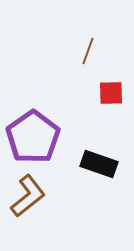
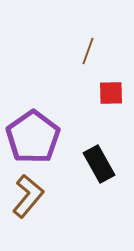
black rectangle: rotated 42 degrees clockwise
brown L-shape: rotated 12 degrees counterclockwise
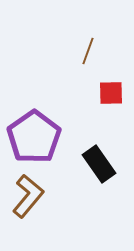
purple pentagon: moved 1 px right
black rectangle: rotated 6 degrees counterclockwise
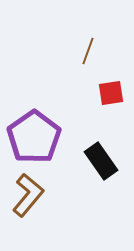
red square: rotated 8 degrees counterclockwise
black rectangle: moved 2 px right, 3 px up
brown L-shape: moved 1 px up
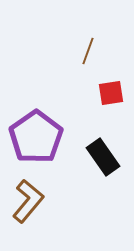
purple pentagon: moved 2 px right
black rectangle: moved 2 px right, 4 px up
brown L-shape: moved 6 px down
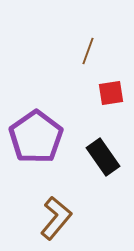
brown L-shape: moved 28 px right, 17 px down
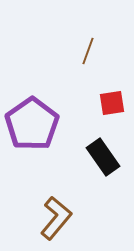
red square: moved 1 px right, 10 px down
purple pentagon: moved 4 px left, 13 px up
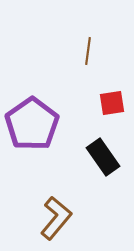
brown line: rotated 12 degrees counterclockwise
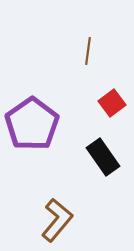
red square: rotated 28 degrees counterclockwise
brown L-shape: moved 1 px right, 2 px down
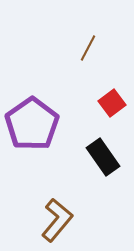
brown line: moved 3 px up; rotated 20 degrees clockwise
